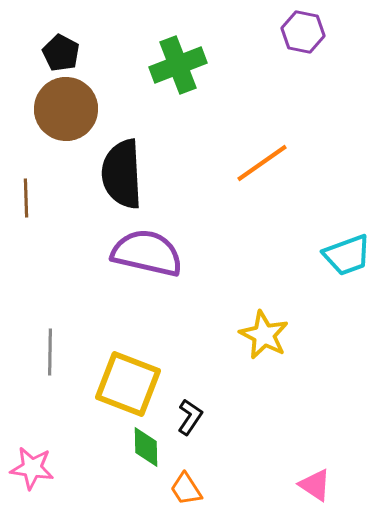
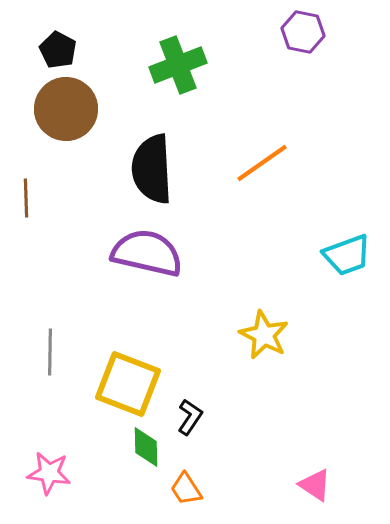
black pentagon: moved 3 px left, 3 px up
black semicircle: moved 30 px right, 5 px up
pink star: moved 17 px right, 5 px down
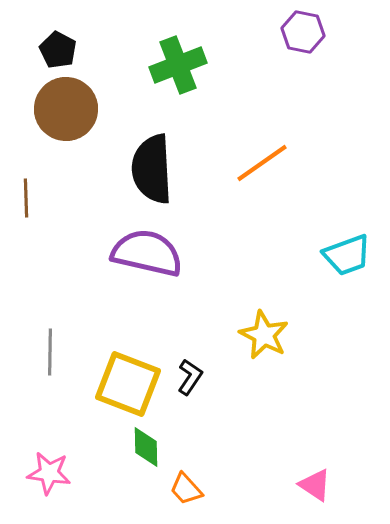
black L-shape: moved 40 px up
orange trapezoid: rotated 9 degrees counterclockwise
